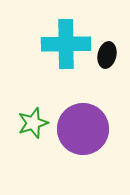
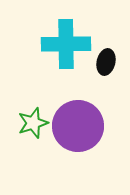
black ellipse: moved 1 px left, 7 px down
purple circle: moved 5 px left, 3 px up
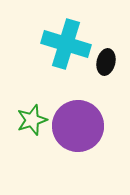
cyan cross: rotated 18 degrees clockwise
green star: moved 1 px left, 3 px up
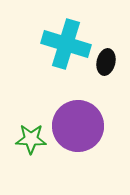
green star: moved 1 px left, 19 px down; rotated 20 degrees clockwise
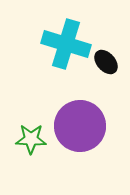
black ellipse: rotated 55 degrees counterclockwise
purple circle: moved 2 px right
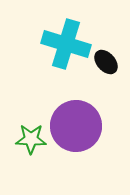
purple circle: moved 4 px left
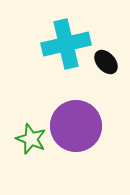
cyan cross: rotated 30 degrees counterclockwise
green star: rotated 20 degrees clockwise
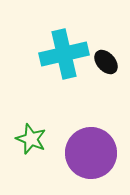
cyan cross: moved 2 px left, 10 px down
purple circle: moved 15 px right, 27 px down
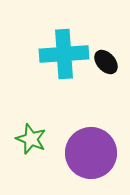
cyan cross: rotated 9 degrees clockwise
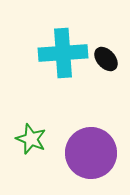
cyan cross: moved 1 px left, 1 px up
black ellipse: moved 3 px up
